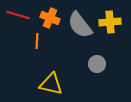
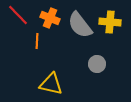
red line: rotated 30 degrees clockwise
yellow cross: rotated 10 degrees clockwise
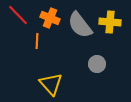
yellow triangle: rotated 35 degrees clockwise
